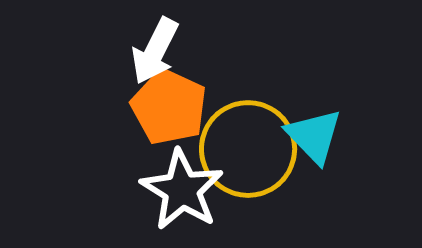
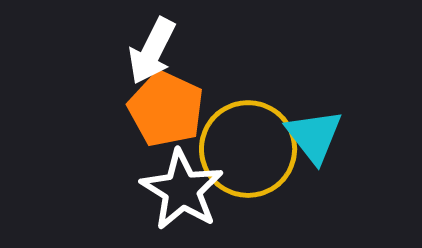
white arrow: moved 3 px left
orange pentagon: moved 3 px left, 2 px down
cyan triangle: rotated 6 degrees clockwise
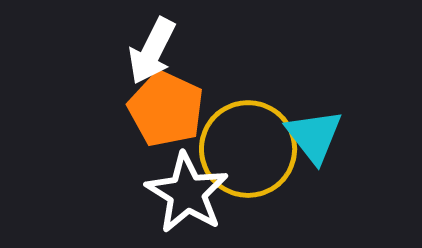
white star: moved 5 px right, 3 px down
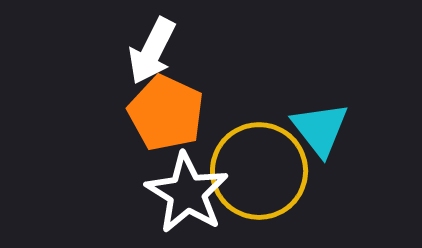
orange pentagon: moved 4 px down
cyan triangle: moved 6 px right, 7 px up
yellow circle: moved 11 px right, 22 px down
